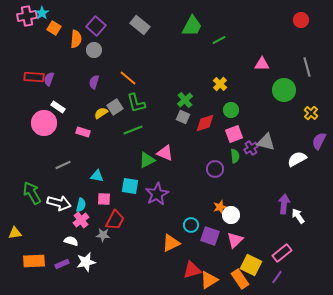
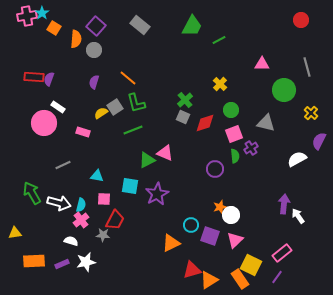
gray triangle at (266, 142): moved 19 px up
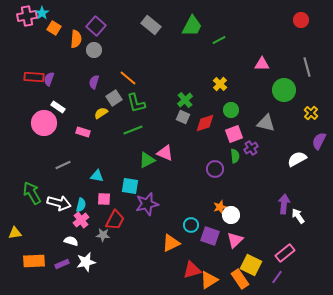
gray rectangle at (140, 25): moved 11 px right
gray square at (115, 107): moved 1 px left, 9 px up
purple star at (157, 194): moved 10 px left, 10 px down; rotated 15 degrees clockwise
pink rectangle at (282, 253): moved 3 px right
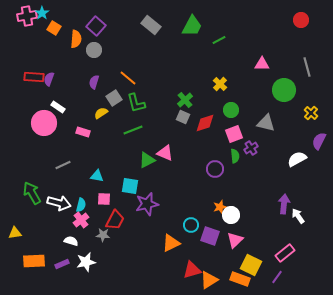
orange rectangle at (240, 279): rotated 36 degrees counterclockwise
